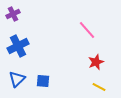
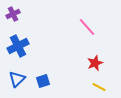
pink line: moved 3 px up
red star: moved 1 px left, 1 px down
blue square: rotated 24 degrees counterclockwise
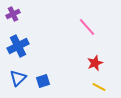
blue triangle: moved 1 px right, 1 px up
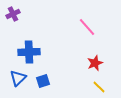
blue cross: moved 11 px right, 6 px down; rotated 25 degrees clockwise
yellow line: rotated 16 degrees clockwise
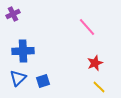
blue cross: moved 6 px left, 1 px up
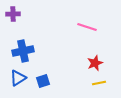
purple cross: rotated 24 degrees clockwise
pink line: rotated 30 degrees counterclockwise
blue cross: rotated 10 degrees counterclockwise
blue triangle: rotated 12 degrees clockwise
yellow line: moved 4 px up; rotated 56 degrees counterclockwise
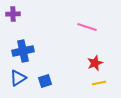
blue square: moved 2 px right
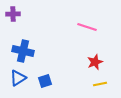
blue cross: rotated 25 degrees clockwise
red star: moved 1 px up
yellow line: moved 1 px right, 1 px down
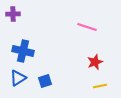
yellow line: moved 2 px down
